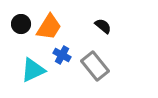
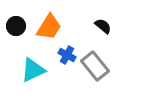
black circle: moved 5 px left, 2 px down
blue cross: moved 5 px right
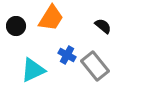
orange trapezoid: moved 2 px right, 9 px up
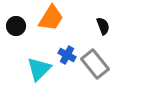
black semicircle: rotated 30 degrees clockwise
gray rectangle: moved 2 px up
cyan triangle: moved 6 px right, 1 px up; rotated 20 degrees counterclockwise
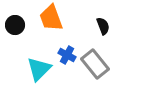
orange trapezoid: rotated 128 degrees clockwise
black circle: moved 1 px left, 1 px up
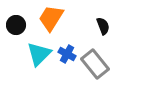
orange trapezoid: rotated 52 degrees clockwise
black circle: moved 1 px right
blue cross: moved 1 px up
cyan triangle: moved 15 px up
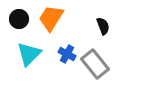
black circle: moved 3 px right, 6 px up
cyan triangle: moved 10 px left
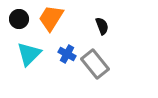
black semicircle: moved 1 px left
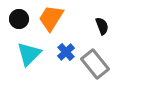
blue cross: moved 1 px left, 2 px up; rotated 18 degrees clockwise
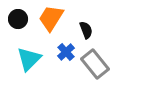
black circle: moved 1 px left
black semicircle: moved 16 px left, 4 px down
cyan triangle: moved 5 px down
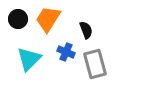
orange trapezoid: moved 3 px left, 1 px down
blue cross: rotated 24 degrees counterclockwise
gray rectangle: rotated 24 degrees clockwise
